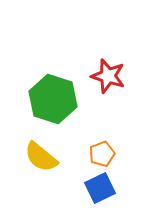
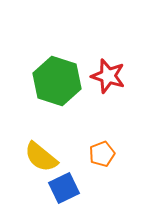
green hexagon: moved 4 px right, 18 px up
blue square: moved 36 px left
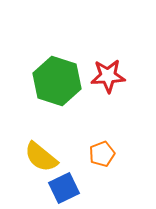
red star: rotated 20 degrees counterclockwise
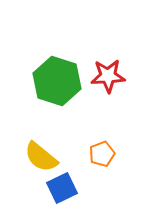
blue square: moved 2 px left
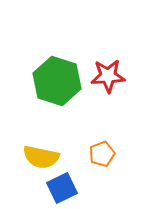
yellow semicircle: rotated 27 degrees counterclockwise
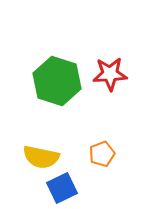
red star: moved 2 px right, 2 px up
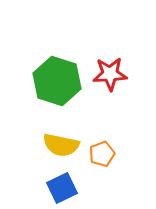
yellow semicircle: moved 20 px right, 12 px up
